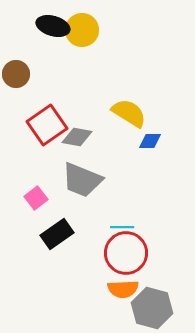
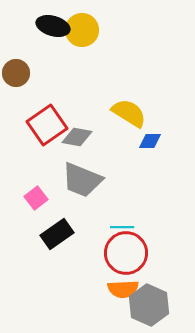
brown circle: moved 1 px up
gray hexagon: moved 3 px left, 3 px up; rotated 9 degrees clockwise
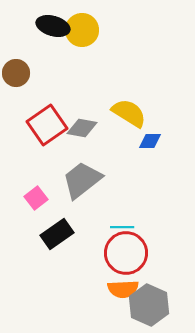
gray diamond: moved 5 px right, 9 px up
gray trapezoid: rotated 120 degrees clockwise
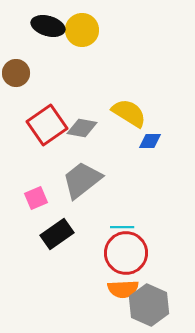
black ellipse: moved 5 px left
pink square: rotated 15 degrees clockwise
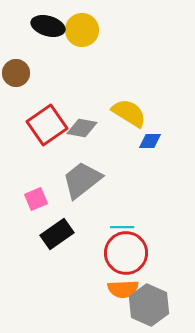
pink square: moved 1 px down
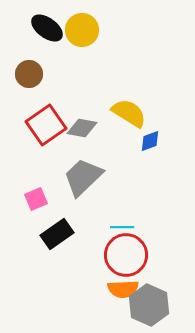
black ellipse: moved 1 px left, 2 px down; rotated 20 degrees clockwise
brown circle: moved 13 px right, 1 px down
red square: moved 1 px left
blue diamond: rotated 20 degrees counterclockwise
gray trapezoid: moved 1 px right, 3 px up; rotated 6 degrees counterclockwise
red circle: moved 2 px down
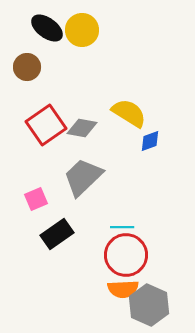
brown circle: moved 2 px left, 7 px up
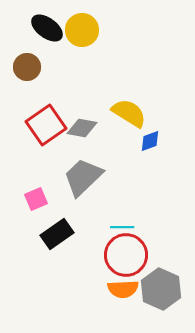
gray hexagon: moved 12 px right, 16 px up
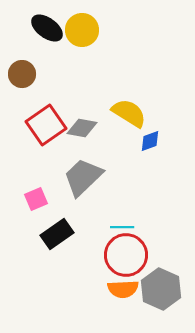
brown circle: moved 5 px left, 7 px down
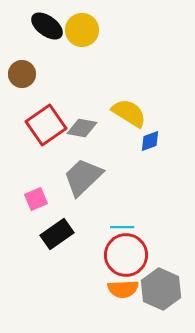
black ellipse: moved 2 px up
